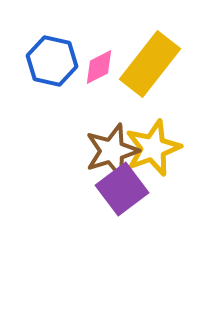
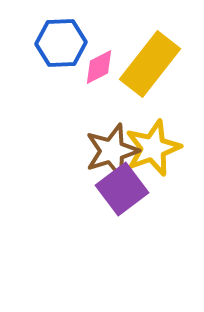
blue hexagon: moved 9 px right, 18 px up; rotated 15 degrees counterclockwise
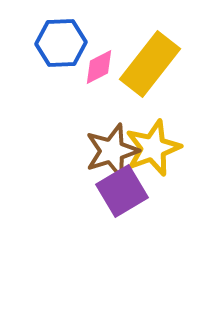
purple square: moved 2 px down; rotated 6 degrees clockwise
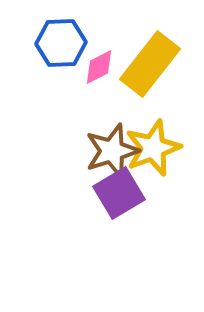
purple square: moved 3 px left, 2 px down
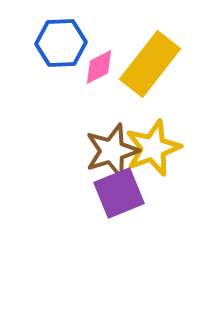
purple square: rotated 9 degrees clockwise
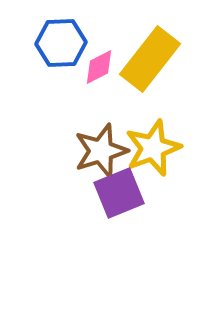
yellow rectangle: moved 5 px up
brown star: moved 11 px left
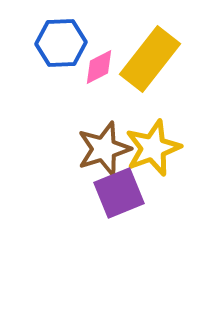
brown star: moved 3 px right, 2 px up
